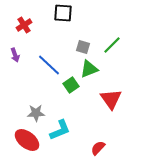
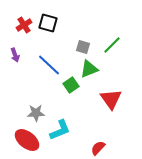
black square: moved 15 px left, 10 px down; rotated 12 degrees clockwise
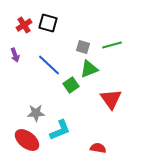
green line: rotated 30 degrees clockwise
red semicircle: rotated 56 degrees clockwise
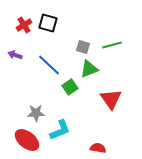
purple arrow: rotated 128 degrees clockwise
green square: moved 1 px left, 2 px down
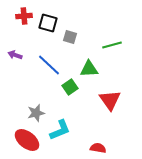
red cross: moved 9 px up; rotated 28 degrees clockwise
gray square: moved 13 px left, 10 px up
green triangle: rotated 18 degrees clockwise
red triangle: moved 1 px left, 1 px down
gray star: rotated 12 degrees counterclockwise
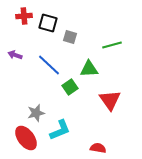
red ellipse: moved 1 px left, 2 px up; rotated 15 degrees clockwise
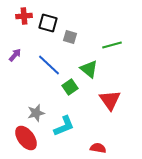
purple arrow: rotated 112 degrees clockwise
green triangle: rotated 42 degrees clockwise
cyan L-shape: moved 4 px right, 4 px up
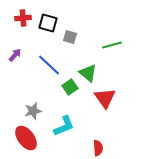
red cross: moved 1 px left, 2 px down
green triangle: moved 1 px left, 4 px down
red triangle: moved 5 px left, 2 px up
gray star: moved 3 px left, 2 px up
red semicircle: rotated 77 degrees clockwise
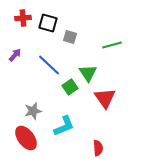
green triangle: rotated 18 degrees clockwise
